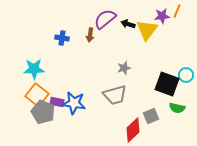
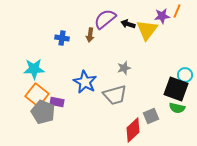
cyan circle: moved 1 px left
black square: moved 9 px right, 5 px down
blue star: moved 11 px right, 21 px up; rotated 20 degrees clockwise
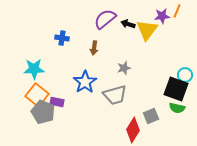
brown arrow: moved 4 px right, 13 px down
blue star: rotated 10 degrees clockwise
red diamond: rotated 15 degrees counterclockwise
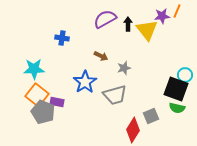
purple semicircle: rotated 10 degrees clockwise
black arrow: rotated 72 degrees clockwise
yellow triangle: rotated 15 degrees counterclockwise
brown arrow: moved 7 px right, 8 px down; rotated 72 degrees counterclockwise
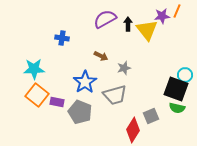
gray pentagon: moved 37 px right
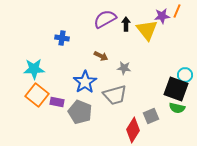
black arrow: moved 2 px left
gray star: rotated 24 degrees clockwise
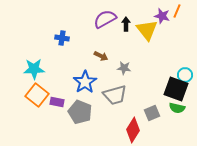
purple star: rotated 21 degrees clockwise
gray square: moved 1 px right, 3 px up
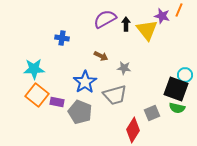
orange line: moved 2 px right, 1 px up
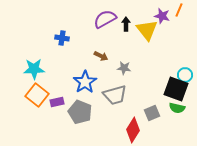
purple rectangle: rotated 24 degrees counterclockwise
